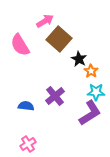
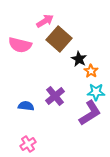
pink semicircle: rotated 45 degrees counterclockwise
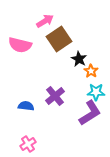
brown square: rotated 15 degrees clockwise
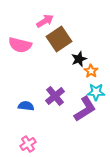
black star: rotated 21 degrees clockwise
purple L-shape: moved 5 px left, 4 px up
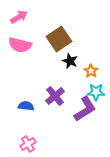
pink arrow: moved 26 px left, 4 px up
black star: moved 9 px left, 2 px down; rotated 28 degrees counterclockwise
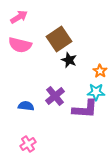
black star: moved 1 px left, 1 px up
orange star: moved 9 px right
purple L-shape: rotated 36 degrees clockwise
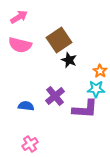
brown square: moved 1 px down
cyan star: moved 3 px up
pink cross: moved 2 px right
